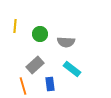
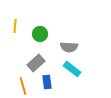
gray semicircle: moved 3 px right, 5 px down
gray rectangle: moved 1 px right, 2 px up
blue rectangle: moved 3 px left, 2 px up
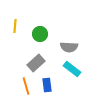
blue rectangle: moved 3 px down
orange line: moved 3 px right
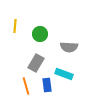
gray rectangle: rotated 18 degrees counterclockwise
cyan rectangle: moved 8 px left, 5 px down; rotated 18 degrees counterclockwise
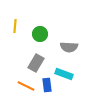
orange line: rotated 48 degrees counterclockwise
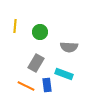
green circle: moved 2 px up
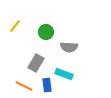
yellow line: rotated 32 degrees clockwise
green circle: moved 6 px right
orange line: moved 2 px left
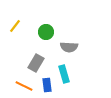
cyan rectangle: rotated 54 degrees clockwise
